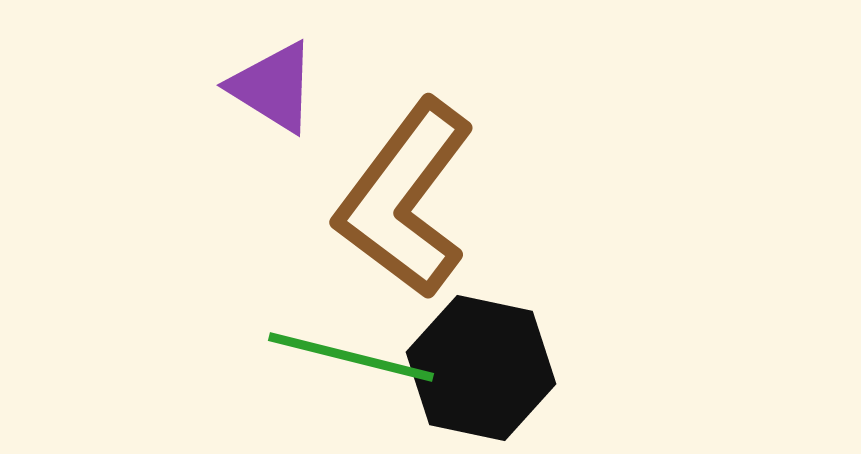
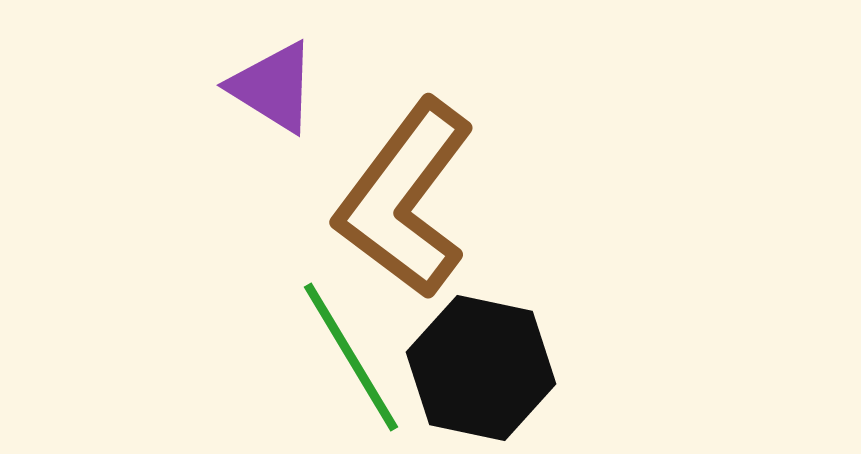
green line: rotated 45 degrees clockwise
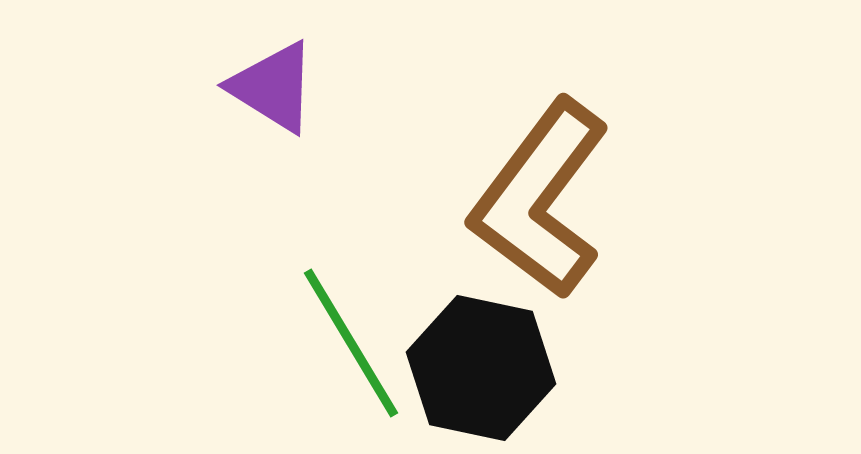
brown L-shape: moved 135 px right
green line: moved 14 px up
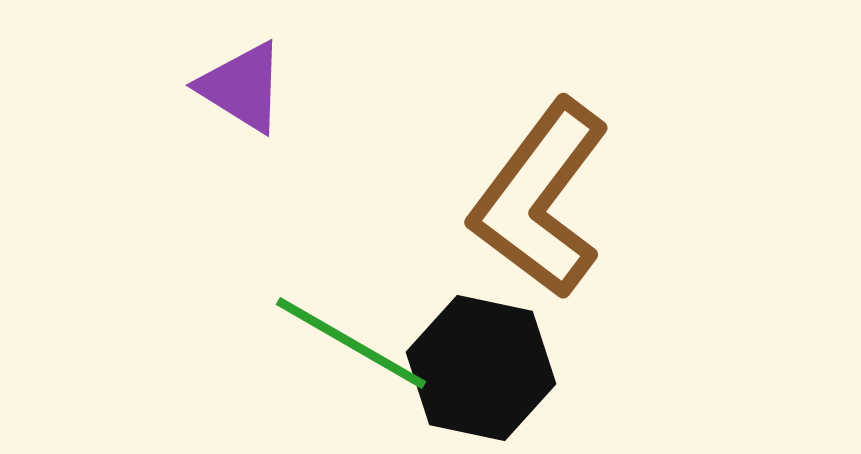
purple triangle: moved 31 px left
green line: rotated 29 degrees counterclockwise
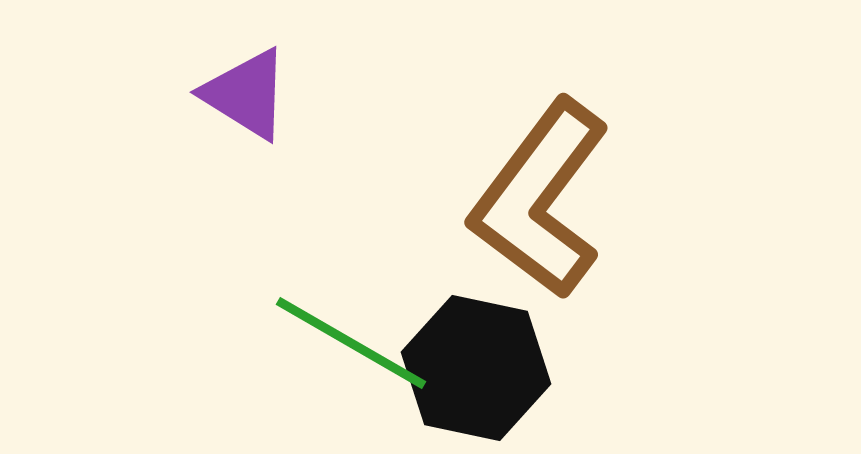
purple triangle: moved 4 px right, 7 px down
black hexagon: moved 5 px left
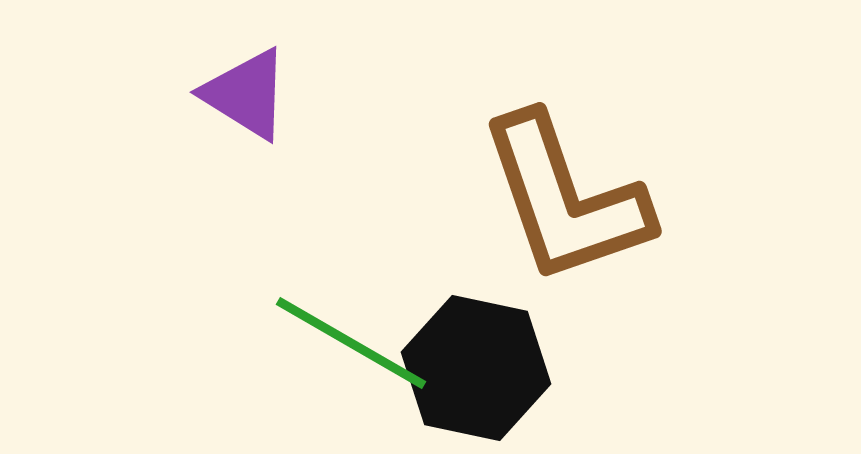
brown L-shape: moved 25 px right; rotated 56 degrees counterclockwise
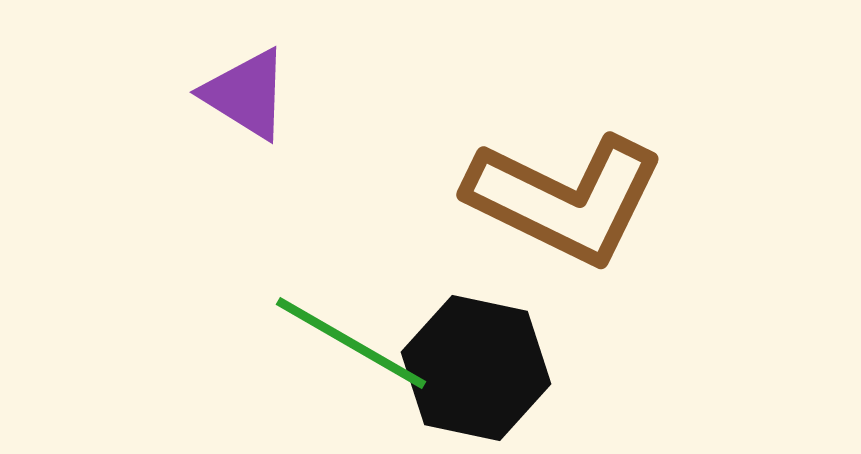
brown L-shape: rotated 45 degrees counterclockwise
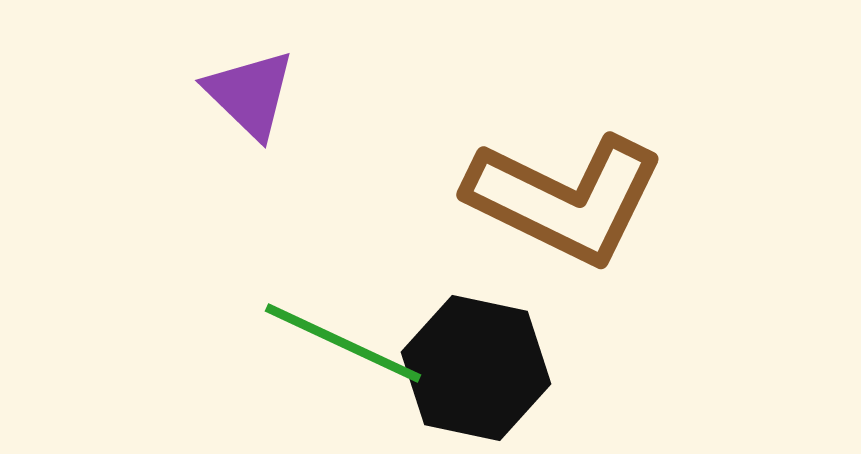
purple triangle: moved 4 px right; rotated 12 degrees clockwise
green line: moved 8 px left; rotated 5 degrees counterclockwise
